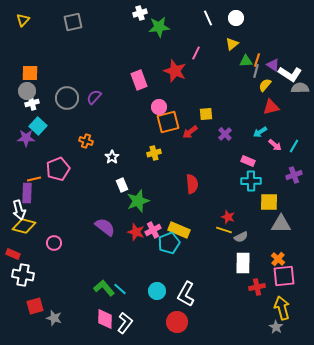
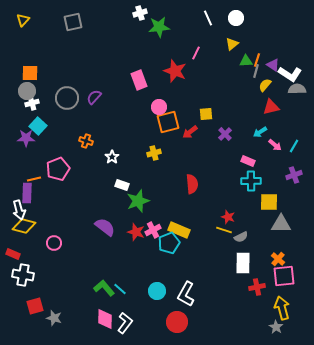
gray semicircle at (300, 88): moved 3 px left, 1 px down
white rectangle at (122, 185): rotated 48 degrees counterclockwise
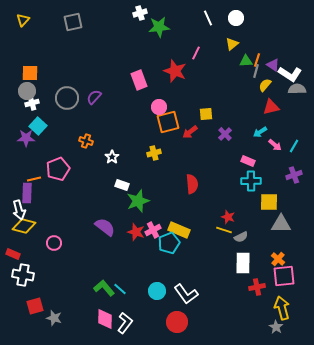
white L-shape at (186, 294): rotated 65 degrees counterclockwise
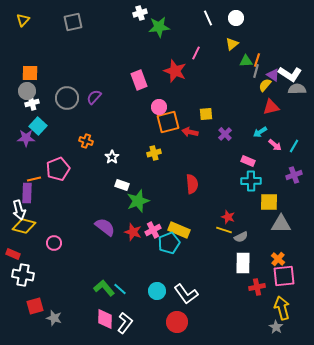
purple triangle at (273, 65): moved 10 px down
red arrow at (190, 132): rotated 49 degrees clockwise
red star at (136, 232): moved 3 px left
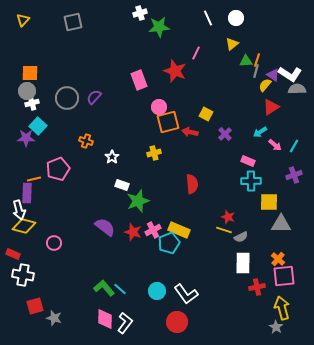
red triangle at (271, 107): rotated 18 degrees counterclockwise
yellow square at (206, 114): rotated 32 degrees clockwise
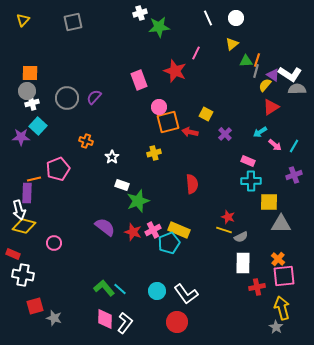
purple star at (26, 138): moved 5 px left, 1 px up
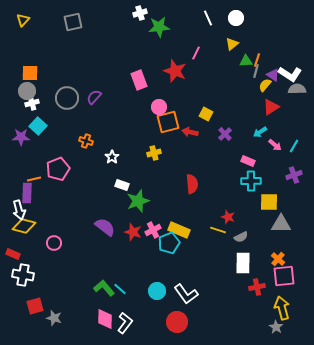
yellow line at (224, 230): moved 6 px left
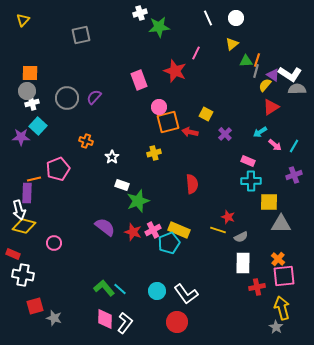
gray square at (73, 22): moved 8 px right, 13 px down
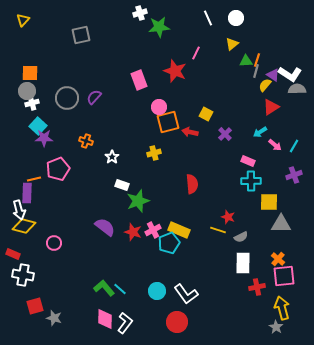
purple star at (21, 137): moved 23 px right, 1 px down
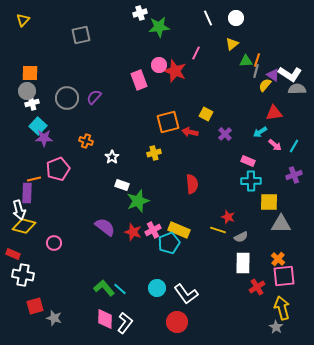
pink circle at (159, 107): moved 42 px up
red triangle at (271, 107): moved 3 px right, 6 px down; rotated 24 degrees clockwise
red cross at (257, 287): rotated 21 degrees counterclockwise
cyan circle at (157, 291): moved 3 px up
